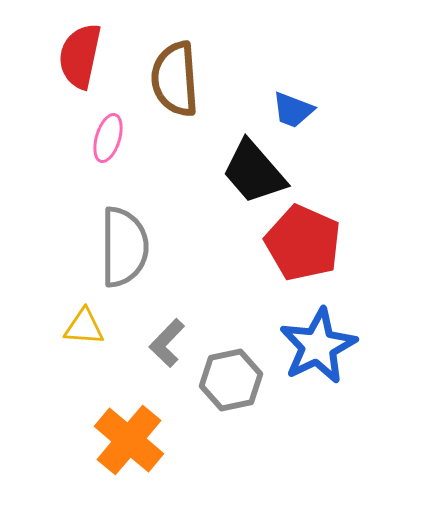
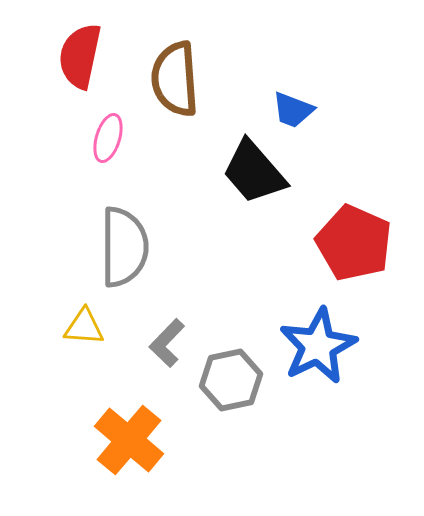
red pentagon: moved 51 px right
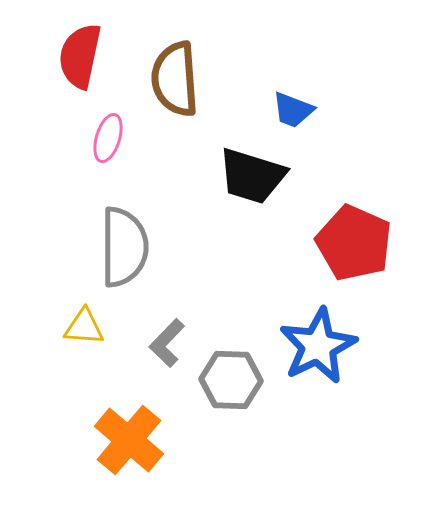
black trapezoid: moved 2 px left, 4 px down; rotated 32 degrees counterclockwise
gray hexagon: rotated 14 degrees clockwise
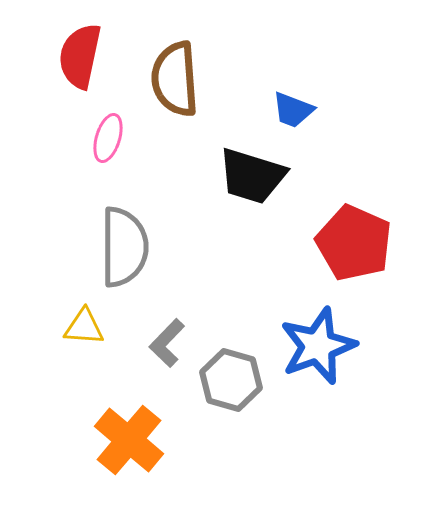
blue star: rotated 6 degrees clockwise
gray hexagon: rotated 14 degrees clockwise
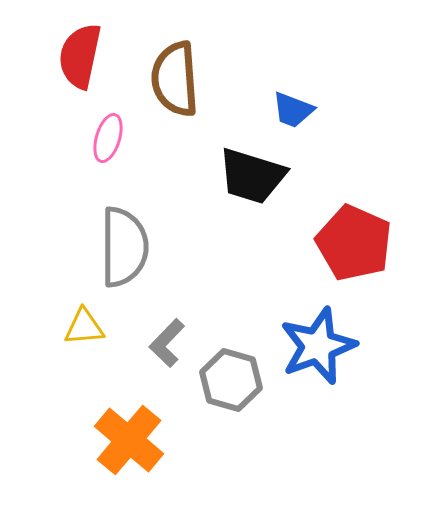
yellow triangle: rotated 9 degrees counterclockwise
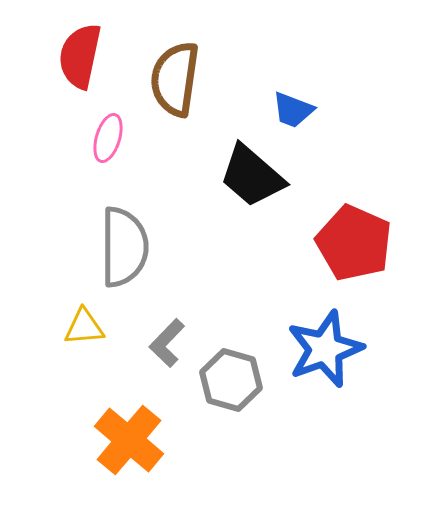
brown semicircle: rotated 12 degrees clockwise
black trapezoid: rotated 24 degrees clockwise
blue star: moved 7 px right, 3 px down
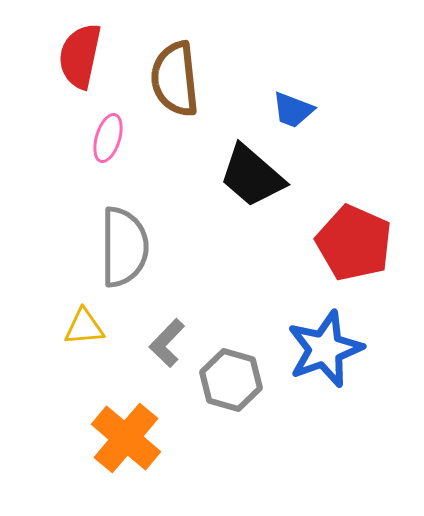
brown semicircle: rotated 14 degrees counterclockwise
orange cross: moved 3 px left, 2 px up
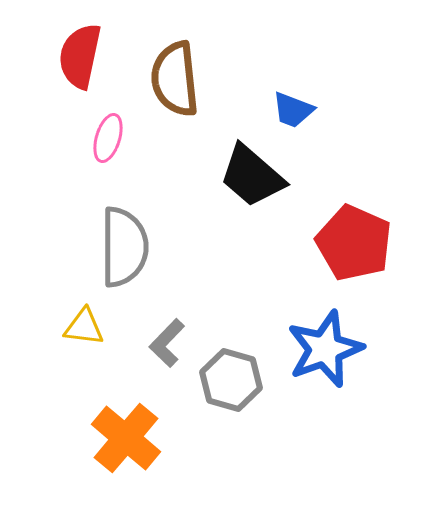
yellow triangle: rotated 12 degrees clockwise
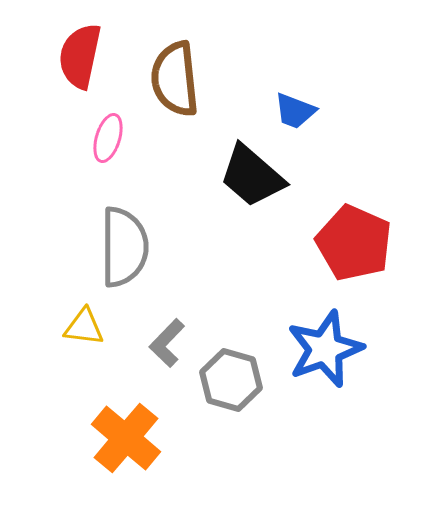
blue trapezoid: moved 2 px right, 1 px down
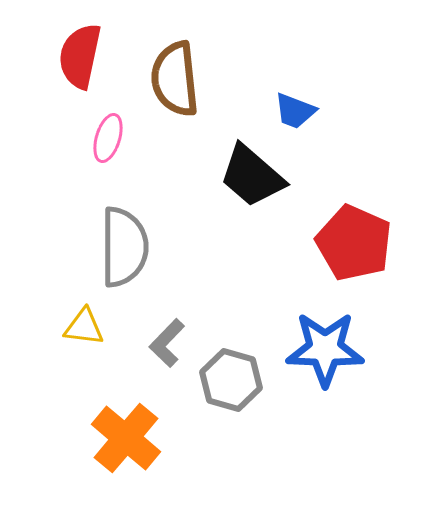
blue star: rotated 22 degrees clockwise
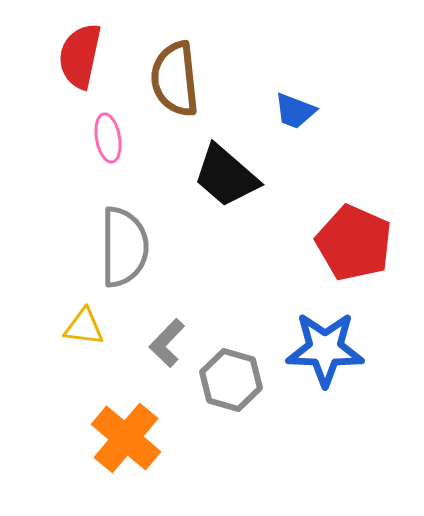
pink ellipse: rotated 27 degrees counterclockwise
black trapezoid: moved 26 px left
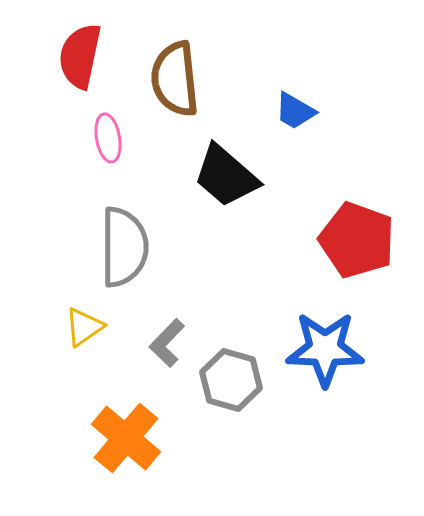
blue trapezoid: rotated 9 degrees clockwise
red pentagon: moved 3 px right, 3 px up; rotated 4 degrees counterclockwise
yellow triangle: rotated 42 degrees counterclockwise
